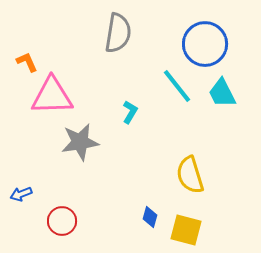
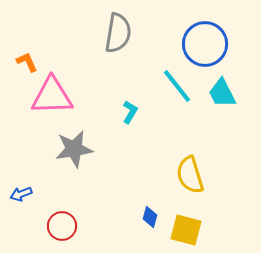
gray star: moved 6 px left, 7 px down
red circle: moved 5 px down
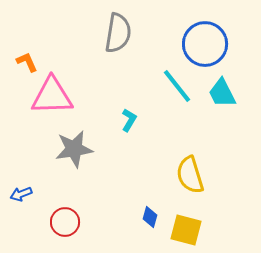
cyan L-shape: moved 1 px left, 8 px down
red circle: moved 3 px right, 4 px up
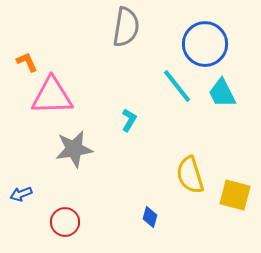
gray semicircle: moved 8 px right, 6 px up
yellow square: moved 49 px right, 35 px up
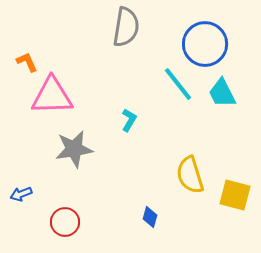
cyan line: moved 1 px right, 2 px up
